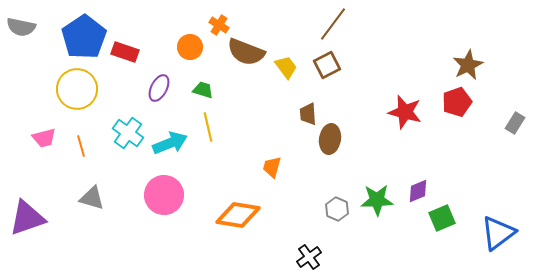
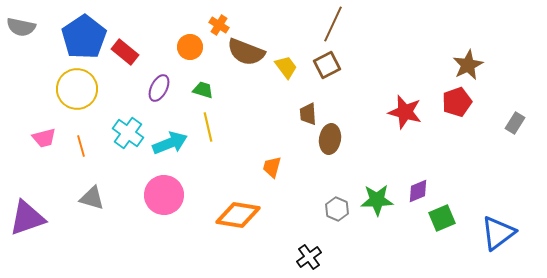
brown line: rotated 12 degrees counterclockwise
red rectangle: rotated 20 degrees clockwise
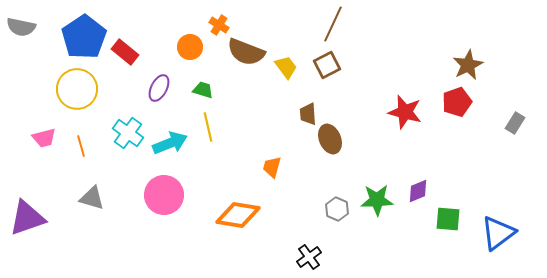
brown ellipse: rotated 32 degrees counterclockwise
green square: moved 6 px right, 1 px down; rotated 28 degrees clockwise
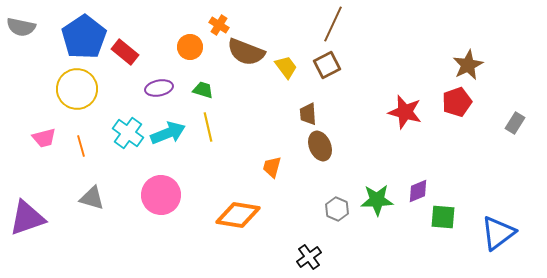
purple ellipse: rotated 52 degrees clockwise
brown ellipse: moved 10 px left, 7 px down
cyan arrow: moved 2 px left, 10 px up
pink circle: moved 3 px left
green square: moved 5 px left, 2 px up
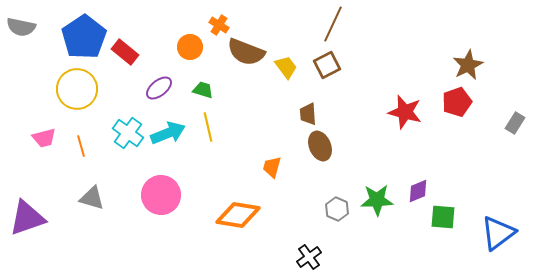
purple ellipse: rotated 28 degrees counterclockwise
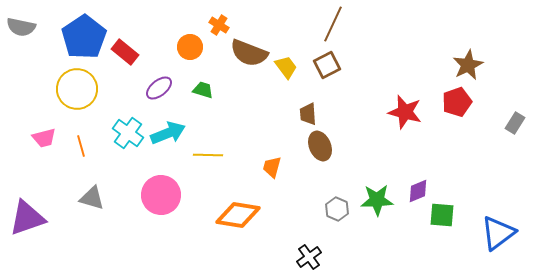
brown semicircle: moved 3 px right, 1 px down
yellow line: moved 28 px down; rotated 76 degrees counterclockwise
green square: moved 1 px left, 2 px up
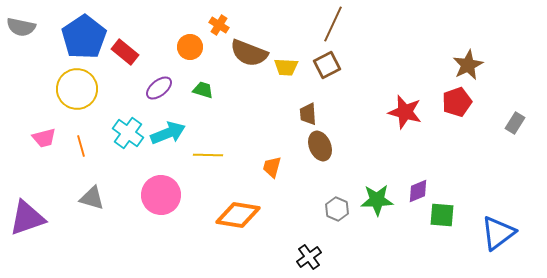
yellow trapezoid: rotated 130 degrees clockwise
